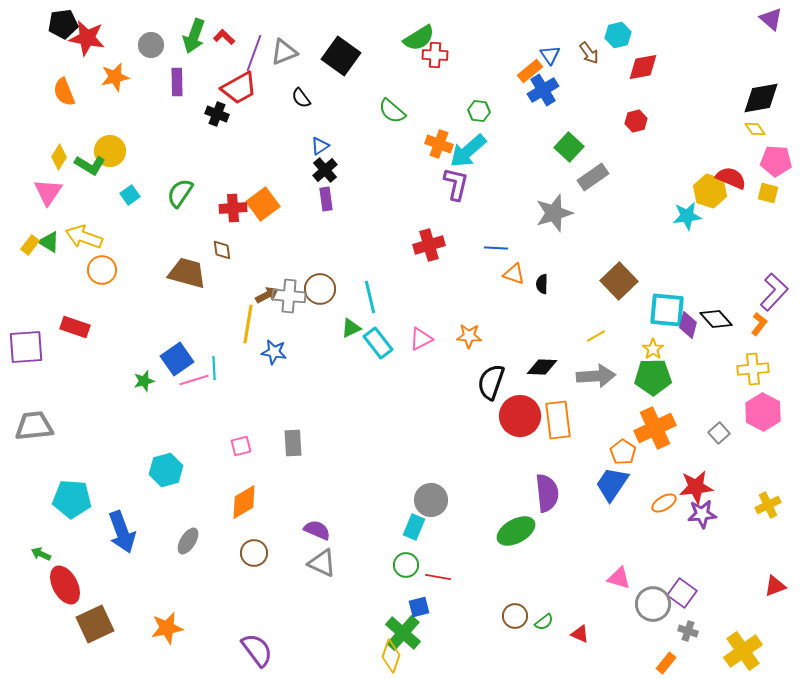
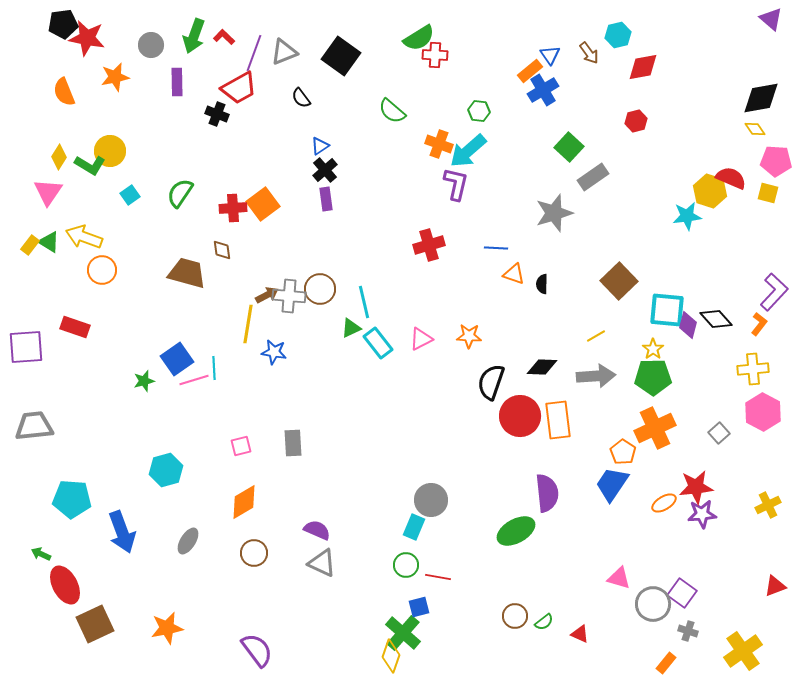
cyan line at (370, 297): moved 6 px left, 5 px down
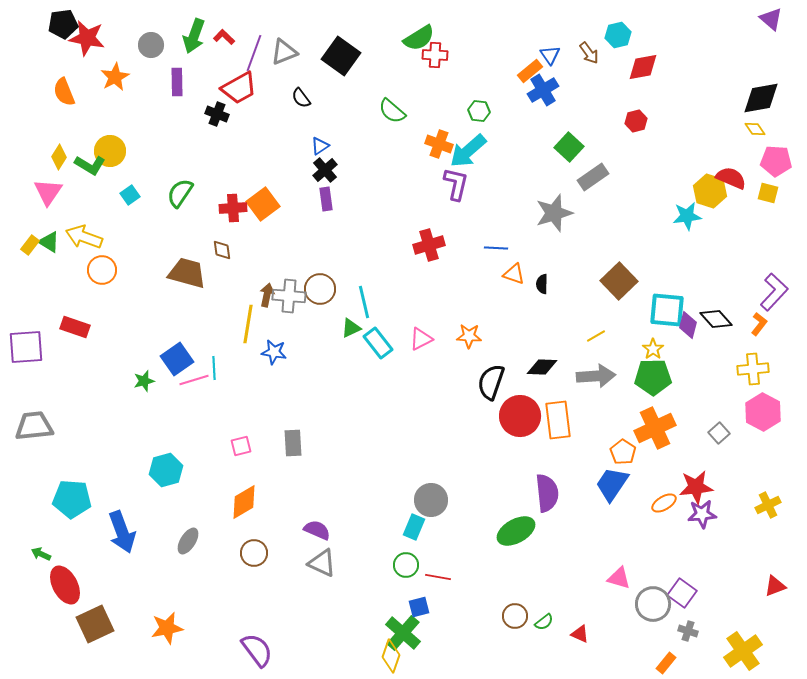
orange star at (115, 77): rotated 16 degrees counterclockwise
brown arrow at (267, 295): rotated 50 degrees counterclockwise
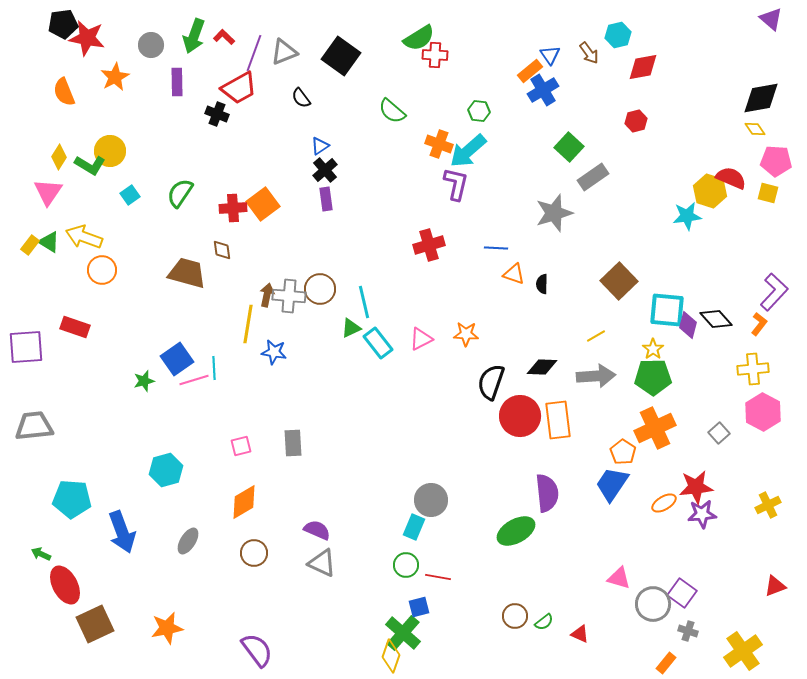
orange star at (469, 336): moved 3 px left, 2 px up
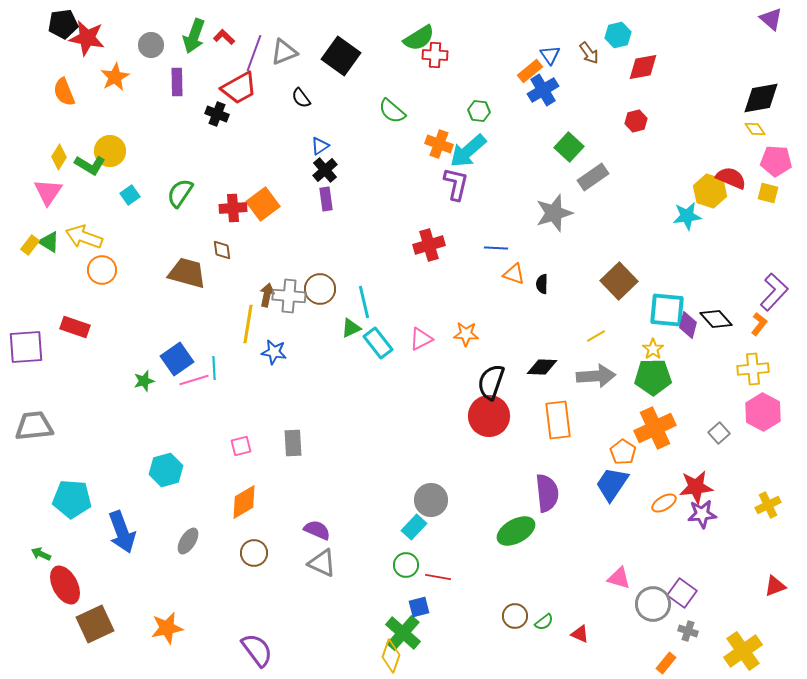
red circle at (520, 416): moved 31 px left
cyan rectangle at (414, 527): rotated 20 degrees clockwise
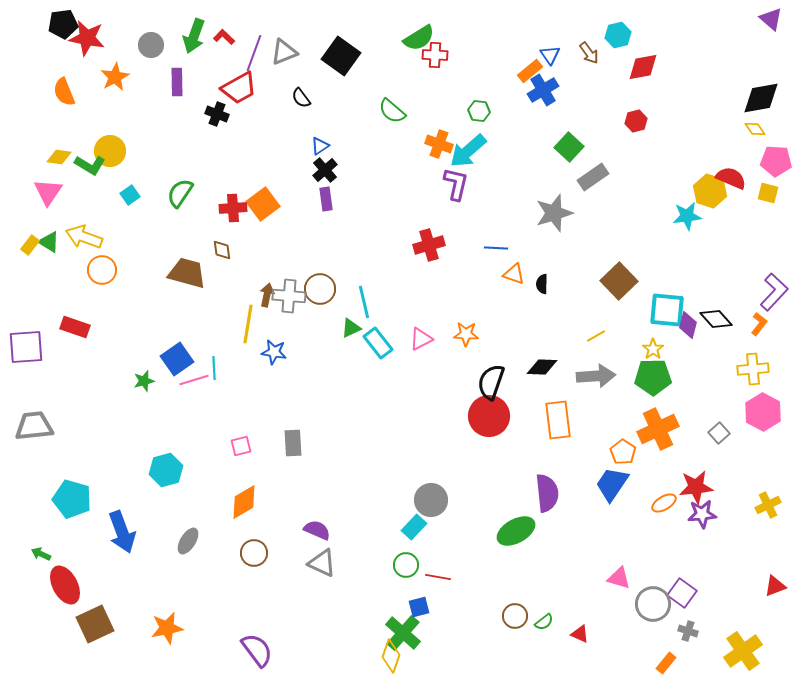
yellow diamond at (59, 157): rotated 65 degrees clockwise
orange cross at (655, 428): moved 3 px right, 1 px down
cyan pentagon at (72, 499): rotated 12 degrees clockwise
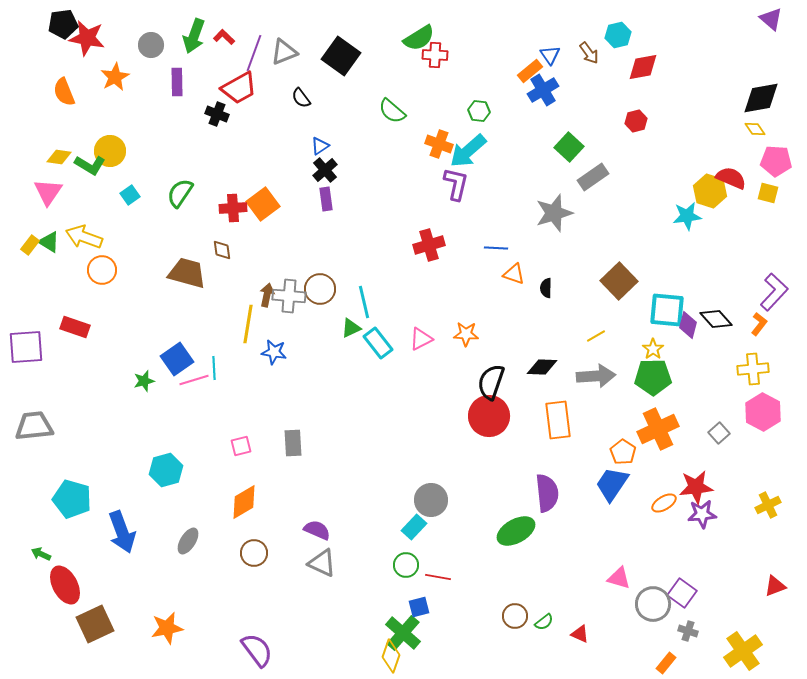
black semicircle at (542, 284): moved 4 px right, 4 px down
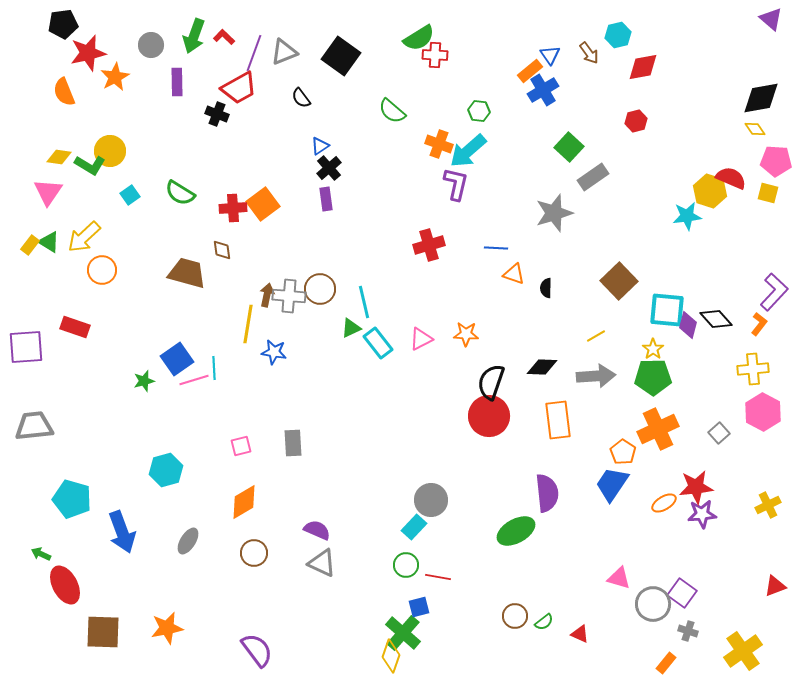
red star at (87, 38): moved 1 px right, 15 px down; rotated 24 degrees counterclockwise
black cross at (325, 170): moved 4 px right, 2 px up
green semicircle at (180, 193): rotated 92 degrees counterclockwise
yellow arrow at (84, 237): rotated 63 degrees counterclockwise
brown square at (95, 624): moved 8 px right, 8 px down; rotated 27 degrees clockwise
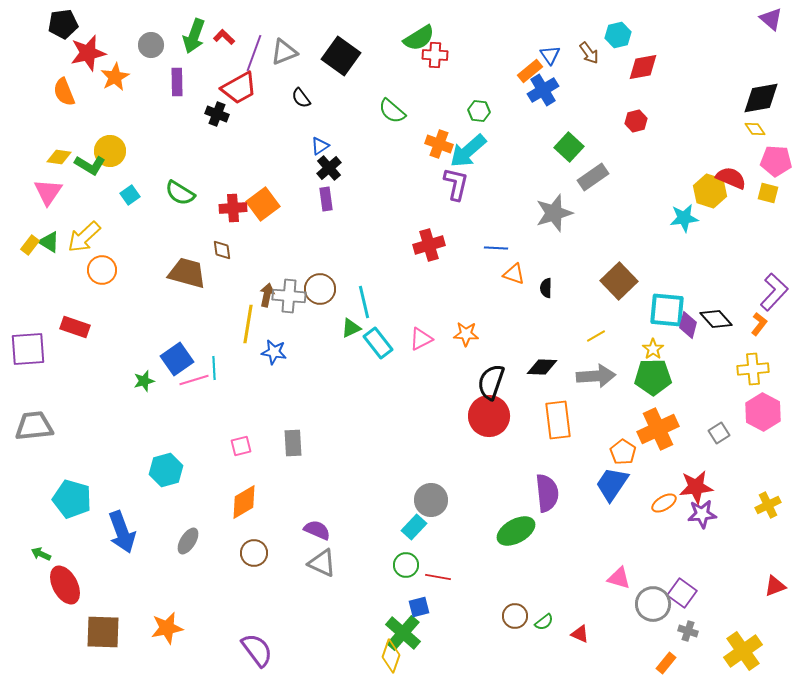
cyan star at (687, 216): moved 3 px left, 2 px down
purple square at (26, 347): moved 2 px right, 2 px down
gray square at (719, 433): rotated 10 degrees clockwise
